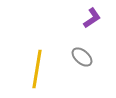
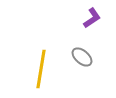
yellow line: moved 4 px right
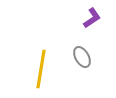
gray ellipse: rotated 20 degrees clockwise
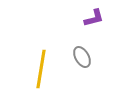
purple L-shape: moved 2 px right; rotated 20 degrees clockwise
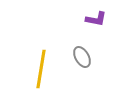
purple L-shape: moved 2 px right, 1 px down; rotated 25 degrees clockwise
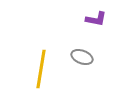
gray ellipse: rotated 40 degrees counterclockwise
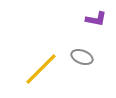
yellow line: rotated 36 degrees clockwise
